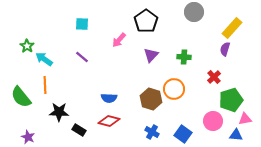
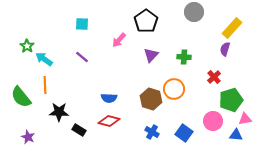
blue square: moved 1 px right, 1 px up
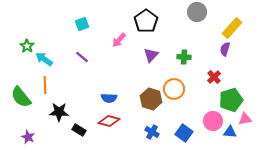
gray circle: moved 3 px right
cyan square: rotated 24 degrees counterclockwise
blue triangle: moved 6 px left, 3 px up
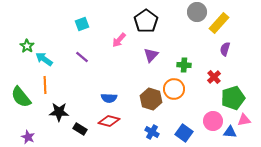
yellow rectangle: moved 13 px left, 5 px up
green cross: moved 8 px down
green pentagon: moved 2 px right, 2 px up
pink triangle: moved 1 px left, 1 px down
black rectangle: moved 1 px right, 1 px up
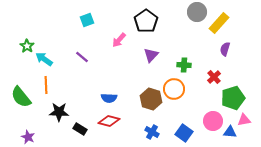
cyan square: moved 5 px right, 4 px up
orange line: moved 1 px right
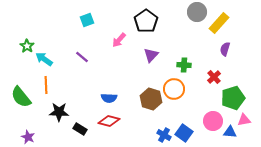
blue cross: moved 12 px right, 3 px down
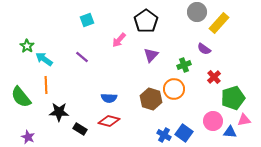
purple semicircle: moved 21 px left; rotated 72 degrees counterclockwise
green cross: rotated 24 degrees counterclockwise
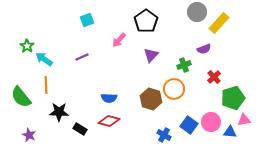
purple semicircle: rotated 56 degrees counterclockwise
purple line: rotated 64 degrees counterclockwise
pink circle: moved 2 px left, 1 px down
blue square: moved 5 px right, 8 px up
purple star: moved 1 px right, 2 px up
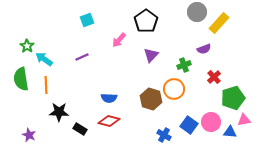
green semicircle: moved 18 px up; rotated 30 degrees clockwise
